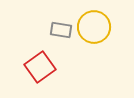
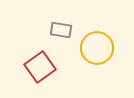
yellow circle: moved 3 px right, 21 px down
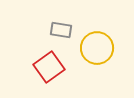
red square: moved 9 px right
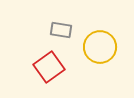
yellow circle: moved 3 px right, 1 px up
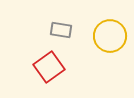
yellow circle: moved 10 px right, 11 px up
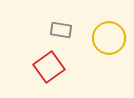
yellow circle: moved 1 px left, 2 px down
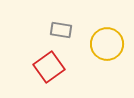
yellow circle: moved 2 px left, 6 px down
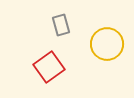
gray rectangle: moved 5 px up; rotated 65 degrees clockwise
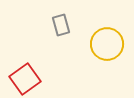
red square: moved 24 px left, 12 px down
